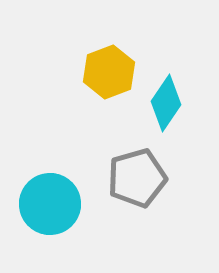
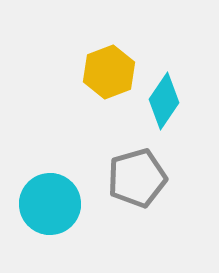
cyan diamond: moved 2 px left, 2 px up
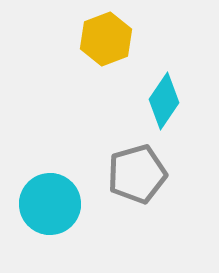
yellow hexagon: moved 3 px left, 33 px up
gray pentagon: moved 4 px up
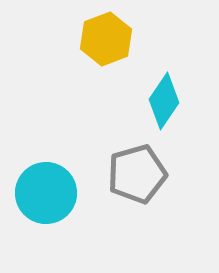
cyan circle: moved 4 px left, 11 px up
